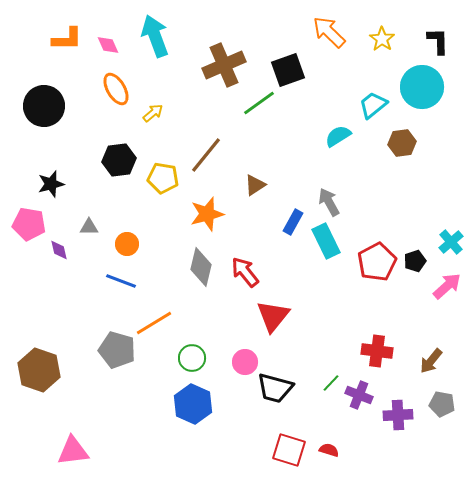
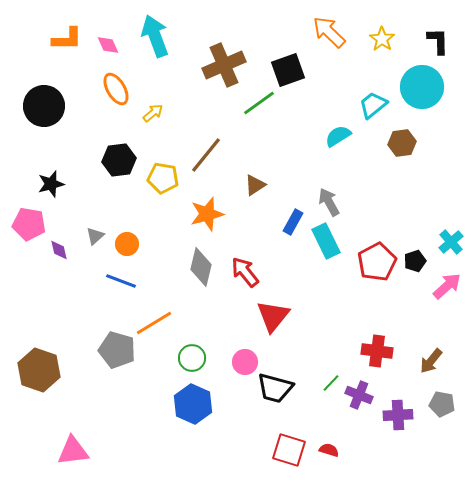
gray triangle at (89, 227): moved 6 px right, 9 px down; rotated 42 degrees counterclockwise
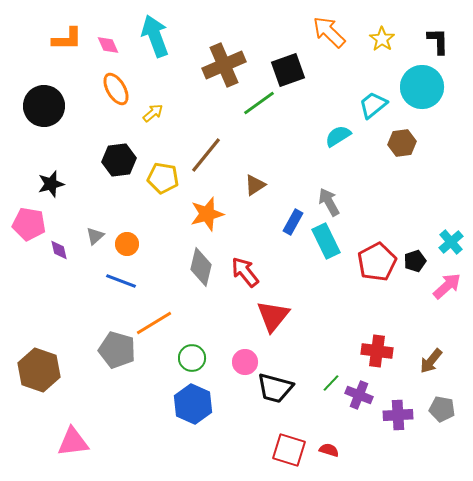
gray pentagon at (442, 404): moved 5 px down
pink triangle at (73, 451): moved 9 px up
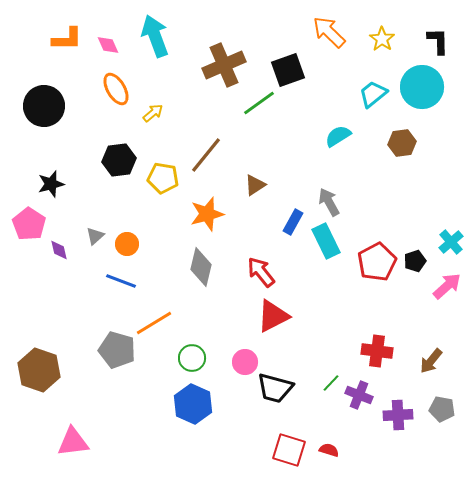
cyan trapezoid at (373, 105): moved 11 px up
pink pentagon at (29, 224): rotated 24 degrees clockwise
red arrow at (245, 272): moved 16 px right
red triangle at (273, 316): rotated 24 degrees clockwise
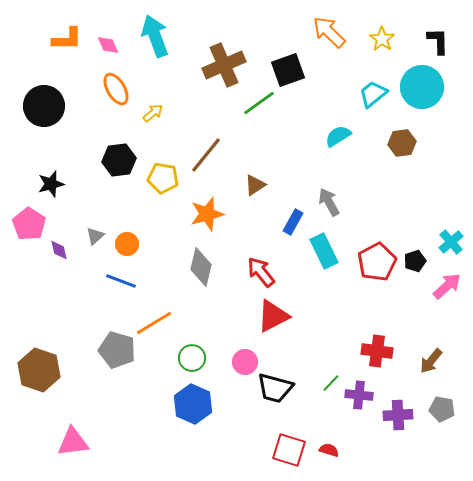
cyan rectangle at (326, 241): moved 2 px left, 10 px down
purple cross at (359, 395): rotated 16 degrees counterclockwise
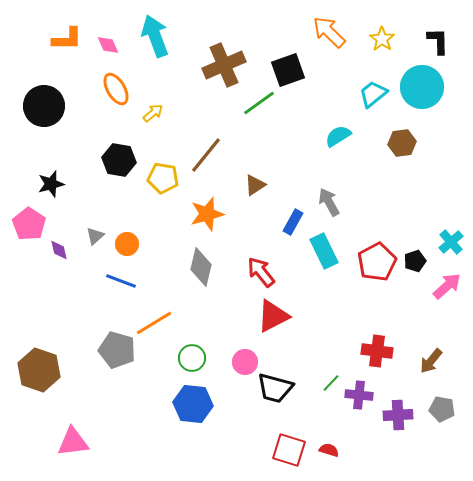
black hexagon at (119, 160): rotated 16 degrees clockwise
blue hexagon at (193, 404): rotated 18 degrees counterclockwise
